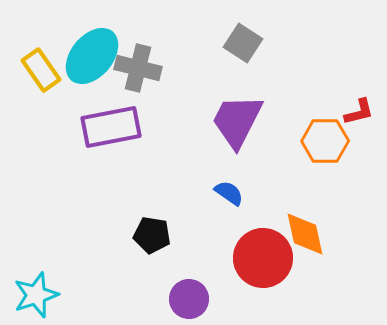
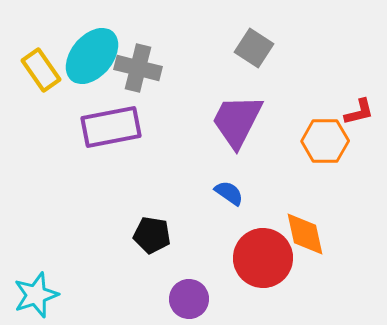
gray square: moved 11 px right, 5 px down
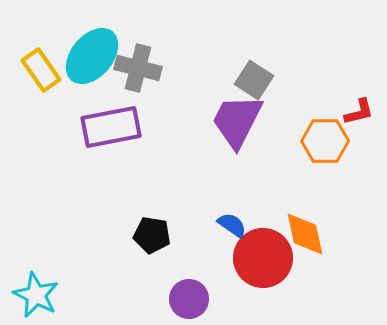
gray square: moved 32 px down
blue semicircle: moved 3 px right, 32 px down
cyan star: rotated 27 degrees counterclockwise
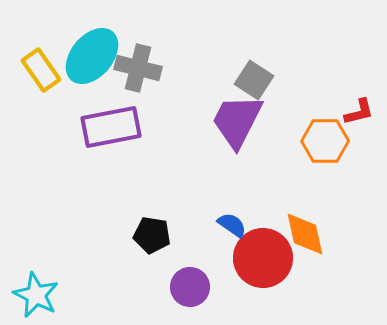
purple circle: moved 1 px right, 12 px up
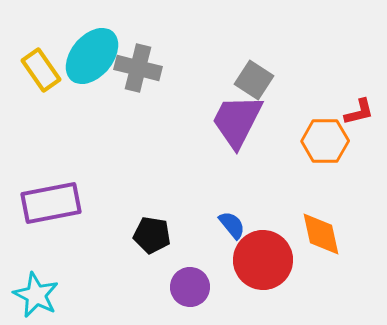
purple rectangle: moved 60 px left, 76 px down
blue semicircle: rotated 16 degrees clockwise
orange diamond: moved 16 px right
red circle: moved 2 px down
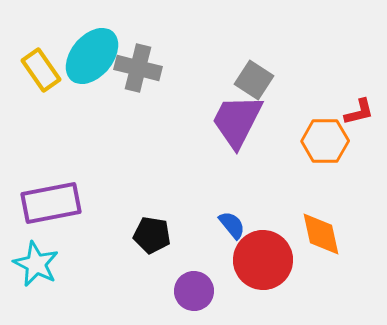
purple circle: moved 4 px right, 4 px down
cyan star: moved 31 px up
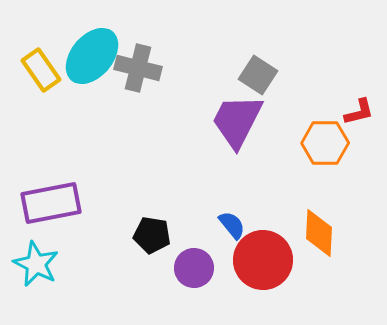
gray square: moved 4 px right, 5 px up
orange hexagon: moved 2 px down
orange diamond: moved 2 px left, 1 px up; rotated 15 degrees clockwise
purple circle: moved 23 px up
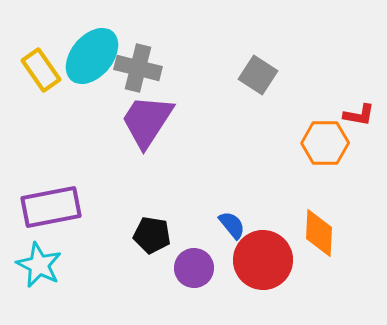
red L-shape: moved 3 px down; rotated 24 degrees clockwise
purple trapezoid: moved 90 px left; rotated 6 degrees clockwise
purple rectangle: moved 4 px down
cyan star: moved 3 px right, 1 px down
